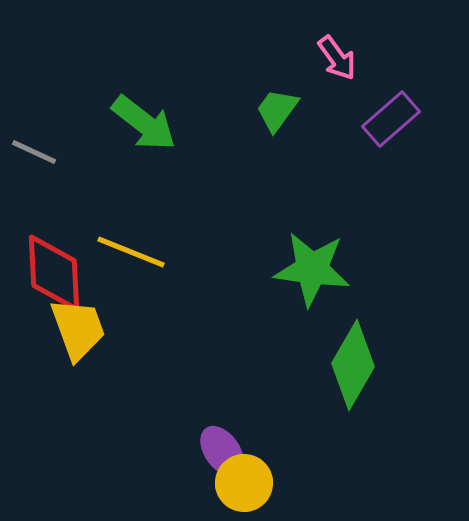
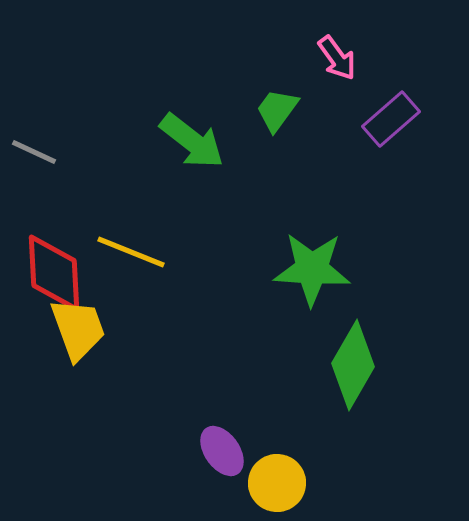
green arrow: moved 48 px right, 18 px down
green star: rotated 4 degrees counterclockwise
yellow circle: moved 33 px right
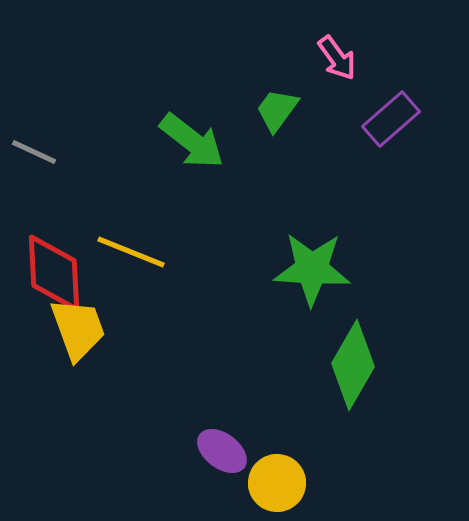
purple ellipse: rotated 18 degrees counterclockwise
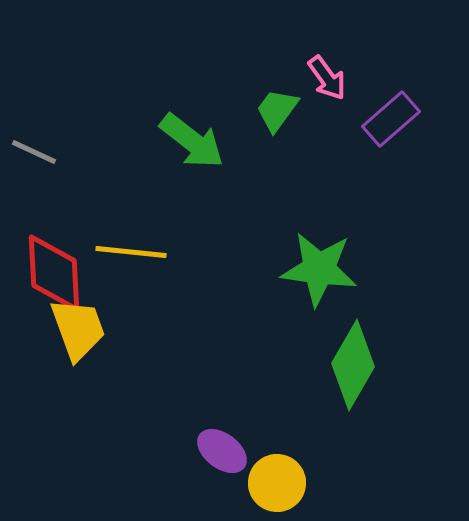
pink arrow: moved 10 px left, 20 px down
yellow line: rotated 16 degrees counterclockwise
green star: moved 7 px right; rotated 4 degrees clockwise
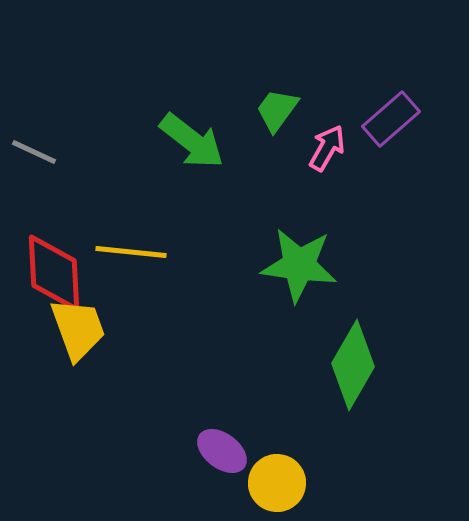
pink arrow: moved 70 px down; rotated 114 degrees counterclockwise
green star: moved 20 px left, 4 px up
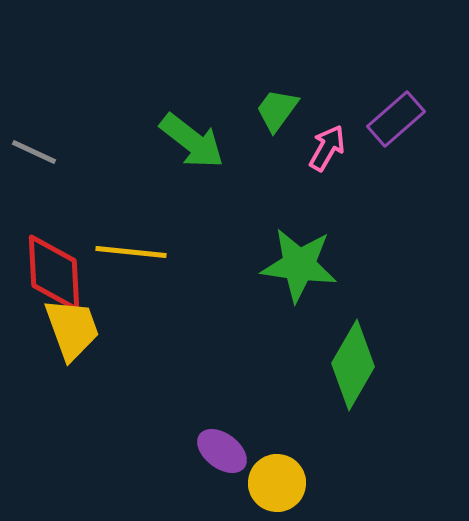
purple rectangle: moved 5 px right
yellow trapezoid: moved 6 px left
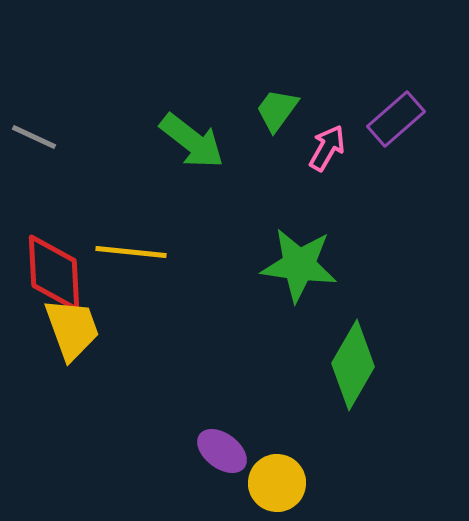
gray line: moved 15 px up
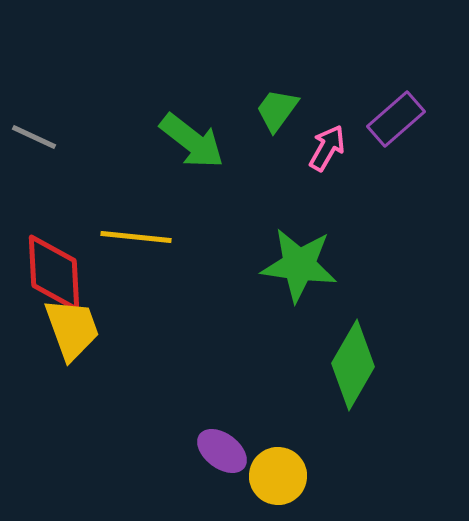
yellow line: moved 5 px right, 15 px up
yellow circle: moved 1 px right, 7 px up
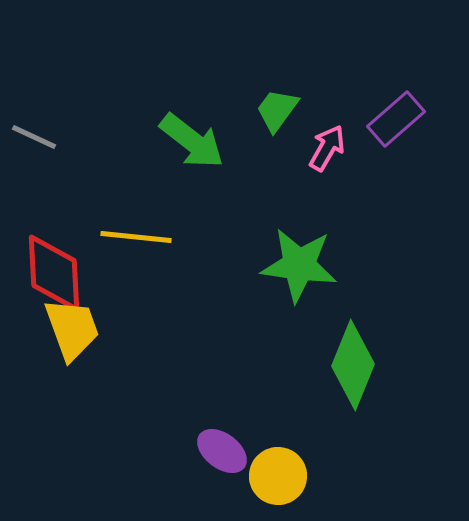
green diamond: rotated 8 degrees counterclockwise
